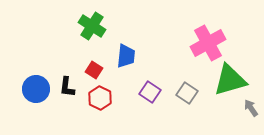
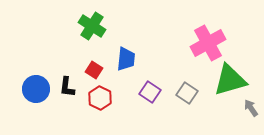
blue trapezoid: moved 3 px down
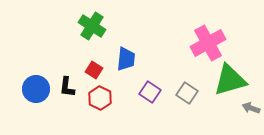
gray arrow: rotated 36 degrees counterclockwise
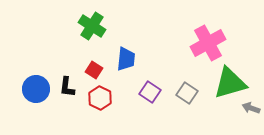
green triangle: moved 3 px down
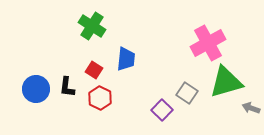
green triangle: moved 4 px left, 1 px up
purple square: moved 12 px right, 18 px down; rotated 10 degrees clockwise
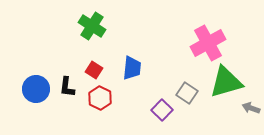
blue trapezoid: moved 6 px right, 9 px down
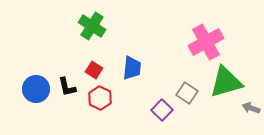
pink cross: moved 2 px left, 1 px up
black L-shape: rotated 20 degrees counterclockwise
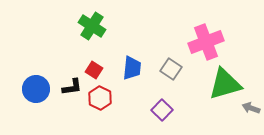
pink cross: rotated 8 degrees clockwise
green triangle: moved 1 px left, 2 px down
black L-shape: moved 5 px right; rotated 85 degrees counterclockwise
gray square: moved 16 px left, 24 px up
